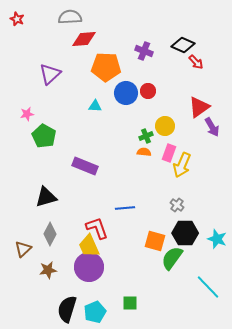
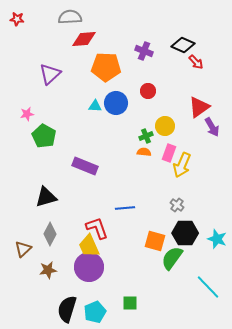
red star: rotated 16 degrees counterclockwise
blue circle: moved 10 px left, 10 px down
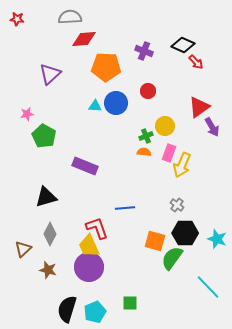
brown star: rotated 24 degrees clockwise
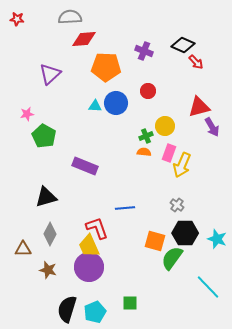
red triangle: rotated 20 degrees clockwise
brown triangle: rotated 42 degrees clockwise
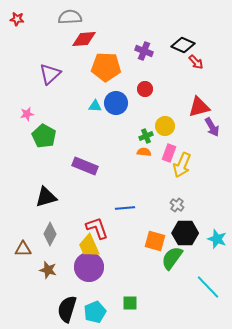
red circle: moved 3 px left, 2 px up
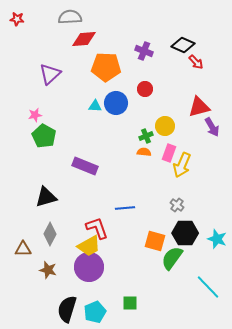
pink star: moved 8 px right, 1 px down
yellow trapezoid: rotated 95 degrees counterclockwise
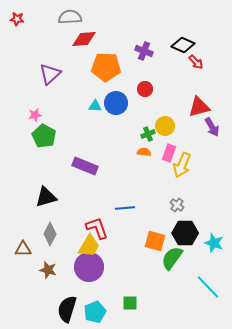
green cross: moved 2 px right, 2 px up
cyan star: moved 3 px left, 4 px down
yellow trapezoid: rotated 30 degrees counterclockwise
